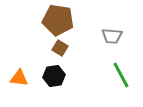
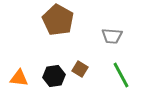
brown pentagon: rotated 20 degrees clockwise
brown square: moved 20 px right, 21 px down
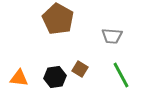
brown pentagon: moved 1 px up
black hexagon: moved 1 px right, 1 px down
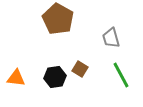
gray trapezoid: moved 1 px left, 2 px down; rotated 70 degrees clockwise
orange triangle: moved 3 px left
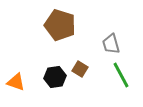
brown pentagon: moved 2 px right, 6 px down; rotated 12 degrees counterclockwise
gray trapezoid: moved 6 px down
orange triangle: moved 4 px down; rotated 12 degrees clockwise
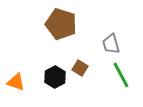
brown pentagon: moved 1 px right, 1 px up
brown square: moved 1 px up
black hexagon: rotated 20 degrees counterclockwise
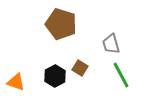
black hexagon: moved 1 px up
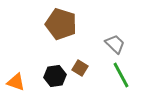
gray trapezoid: moved 4 px right; rotated 150 degrees clockwise
black hexagon: rotated 20 degrees clockwise
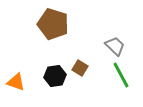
brown pentagon: moved 8 px left
gray trapezoid: moved 2 px down
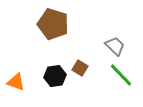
green line: rotated 16 degrees counterclockwise
